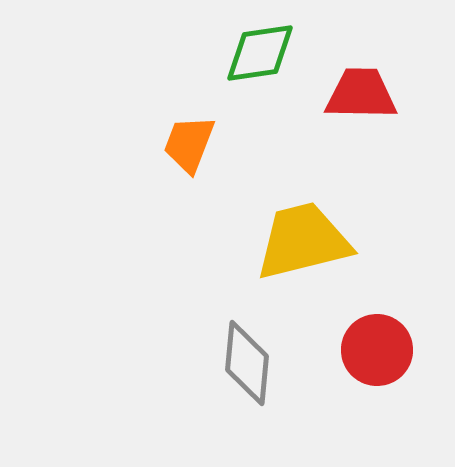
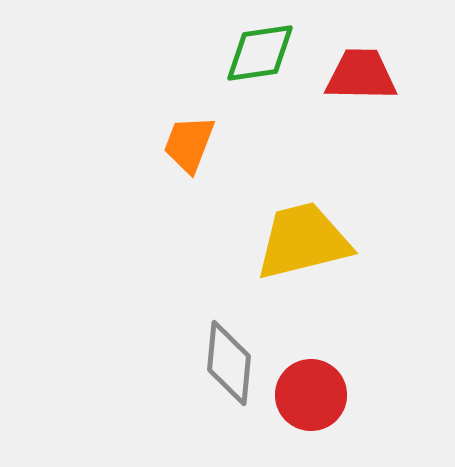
red trapezoid: moved 19 px up
red circle: moved 66 px left, 45 px down
gray diamond: moved 18 px left
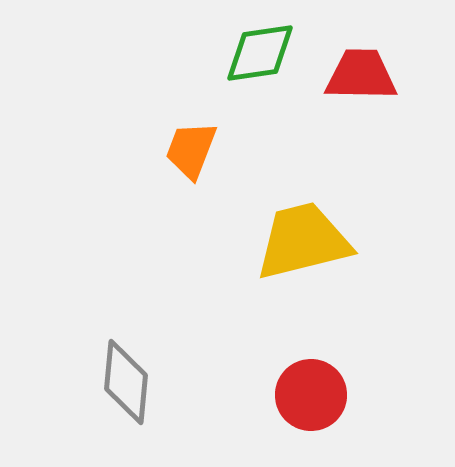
orange trapezoid: moved 2 px right, 6 px down
gray diamond: moved 103 px left, 19 px down
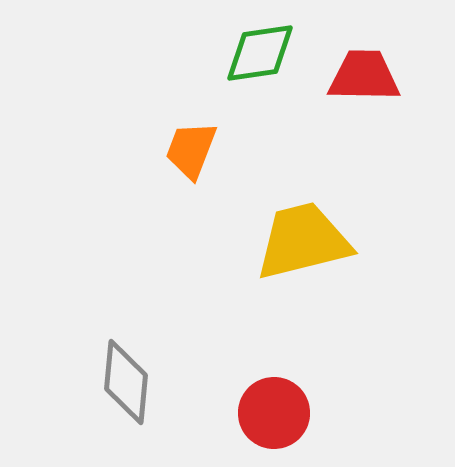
red trapezoid: moved 3 px right, 1 px down
red circle: moved 37 px left, 18 px down
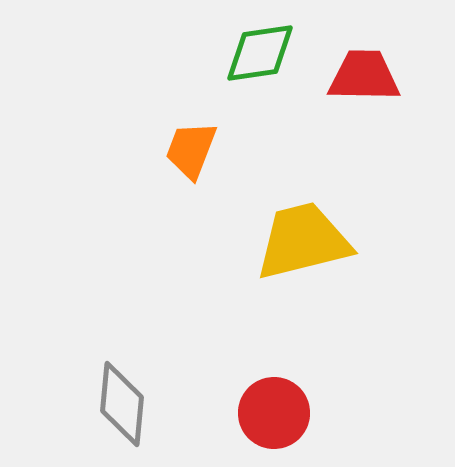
gray diamond: moved 4 px left, 22 px down
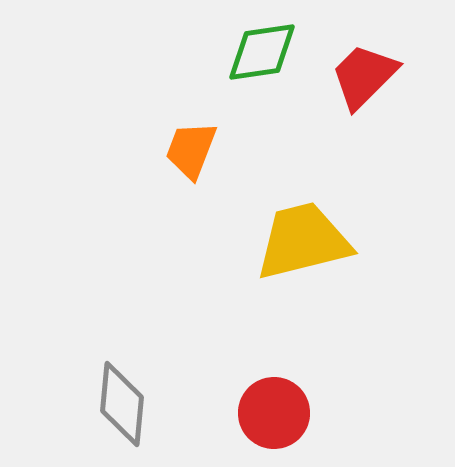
green diamond: moved 2 px right, 1 px up
red trapezoid: rotated 46 degrees counterclockwise
